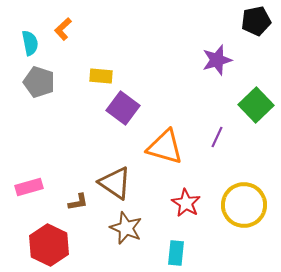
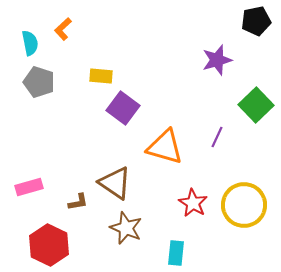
red star: moved 7 px right
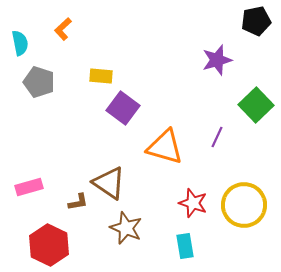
cyan semicircle: moved 10 px left
brown triangle: moved 6 px left
red star: rotated 12 degrees counterclockwise
cyan rectangle: moved 9 px right, 7 px up; rotated 15 degrees counterclockwise
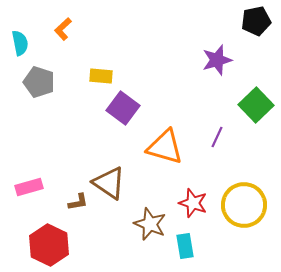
brown star: moved 24 px right, 4 px up
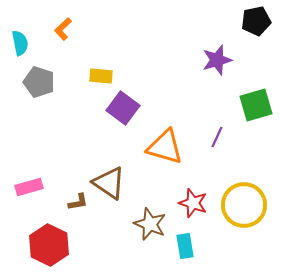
green square: rotated 28 degrees clockwise
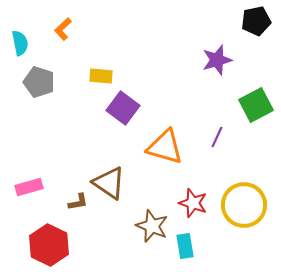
green square: rotated 12 degrees counterclockwise
brown star: moved 2 px right, 2 px down
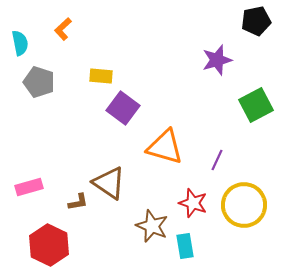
purple line: moved 23 px down
